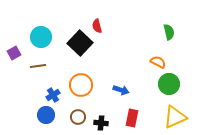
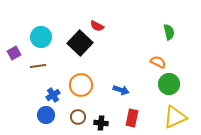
red semicircle: rotated 48 degrees counterclockwise
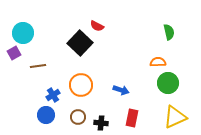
cyan circle: moved 18 px left, 4 px up
orange semicircle: rotated 28 degrees counterclockwise
green circle: moved 1 px left, 1 px up
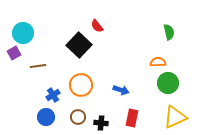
red semicircle: rotated 24 degrees clockwise
black square: moved 1 px left, 2 px down
blue circle: moved 2 px down
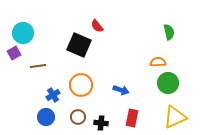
black square: rotated 20 degrees counterclockwise
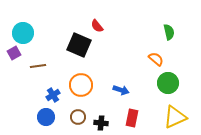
orange semicircle: moved 2 px left, 3 px up; rotated 42 degrees clockwise
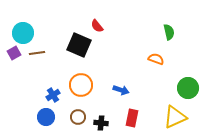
orange semicircle: rotated 21 degrees counterclockwise
brown line: moved 1 px left, 13 px up
green circle: moved 20 px right, 5 px down
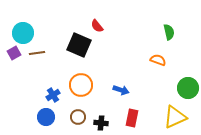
orange semicircle: moved 2 px right, 1 px down
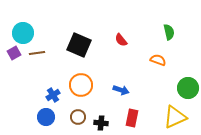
red semicircle: moved 24 px right, 14 px down
